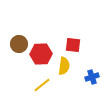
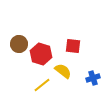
red square: moved 1 px down
red hexagon: rotated 20 degrees clockwise
yellow semicircle: moved 1 px left, 5 px down; rotated 60 degrees counterclockwise
blue cross: moved 1 px right, 1 px down
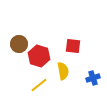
red hexagon: moved 2 px left, 2 px down
yellow semicircle: rotated 42 degrees clockwise
yellow line: moved 3 px left
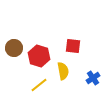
brown circle: moved 5 px left, 4 px down
blue cross: rotated 16 degrees counterclockwise
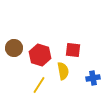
red square: moved 4 px down
red hexagon: moved 1 px right, 1 px up
blue cross: rotated 24 degrees clockwise
yellow line: rotated 18 degrees counterclockwise
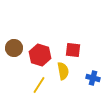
blue cross: rotated 24 degrees clockwise
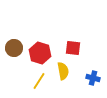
red square: moved 2 px up
red hexagon: moved 2 px up
yellow line: moved 4 px up
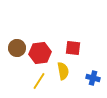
brown circle: moved 3 px right
red hexagon: rotated 25 degrees counterclockwise
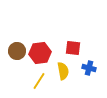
brown circle: moved 3 px down
blue cross: moved 4 px left, 10 px up
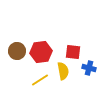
red square: moved 4 px down
red hexagon: moved 1 px right, 1 px up
yellow line: moved 1 px right, 1 px up; rotated 24 degrees clockwise
